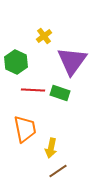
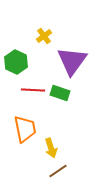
yellow arrow: rotated 30 degrees counterclockwise
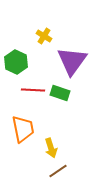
yellow cross: rotated 21 degrees counterclockwise
orange trapezoid: moved 2 px left
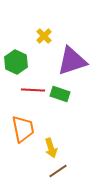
yellow cross: rotated 14 degrees clockwise
purple triangle: rotated 36 degrees clockwise
green rectangle: moved 1 px down
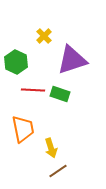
purple triangle: moved 1 px up
